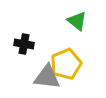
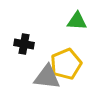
green triangle: rotated 35 degrees counterclockwise
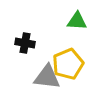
black cross: moved 1 px right, 1 px up
yellow pentagon: moved 2 px right
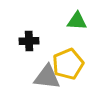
black cross: moved 4 px right, 2 px up; rotated 12 degrees counterclockwise
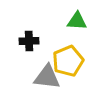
yellow pentagon: moved 3 px up
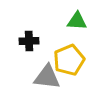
yellow pentagon: moved 1 px right, 1 px up
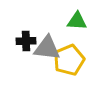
black cross: moved 3 px left
gray triangle: moved 29 px up
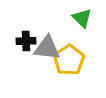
green triangle: moved 5 px right, 3 px up; rotated 40 degrees clockwise
yellow pentagon: rotated 12 degrees counterclockwise
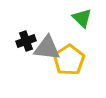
black cross: rotated 18 degrees counterclockwise
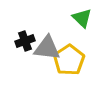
black cross: moved 1 px left
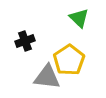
green triangle: moved 3 px left
gray triangle: moved 29 px down
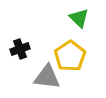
black cross: moved 5 px left, 8 px down
yellow pentagon: moved 1 px right, 4 px up
